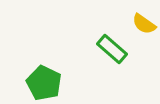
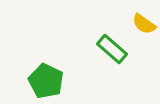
green pentagon: moved 2 px right, 2 px up
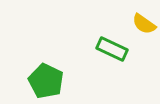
green rectangle: rotated 16 degrees counterclockwise
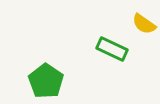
green pentagon: rotated 8 degrees clockwise
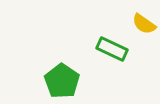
green pentagon: moved 16 px right
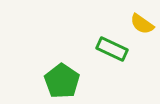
yellow semicircle: moved 2 px left
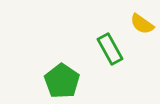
green rectangle: moved 2 px left; rotated 36 degrees clockwise
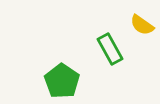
yellow semicircle: moved 1 px down
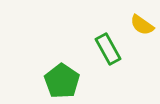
green rectangle: moved 2 px left
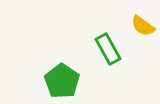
yellow semicircle: moved 1 px right, 1 px down
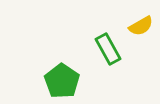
yellow semicircle: moved 2 px left; rotated 65 degrees counterclockwise
